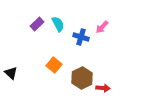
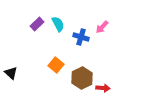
orange square: moved 2 px right
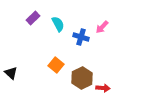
purple rectangle: moved 4 px left, 6 px up
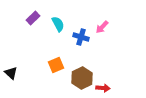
orange square: rotated 28 degrees clockwise
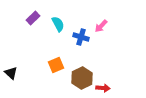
pink arrow: moved 1 px left, 1 px up
